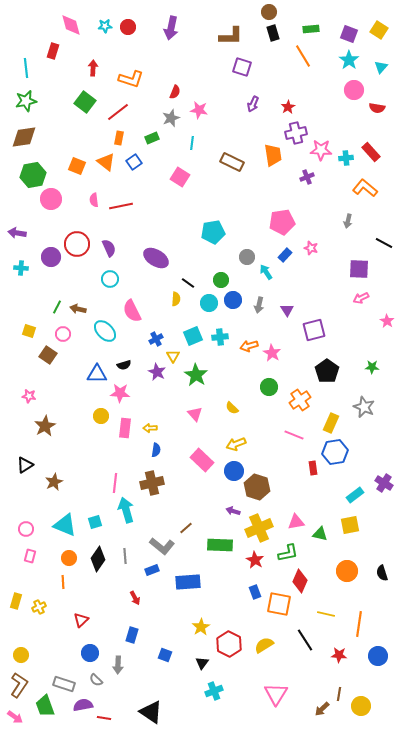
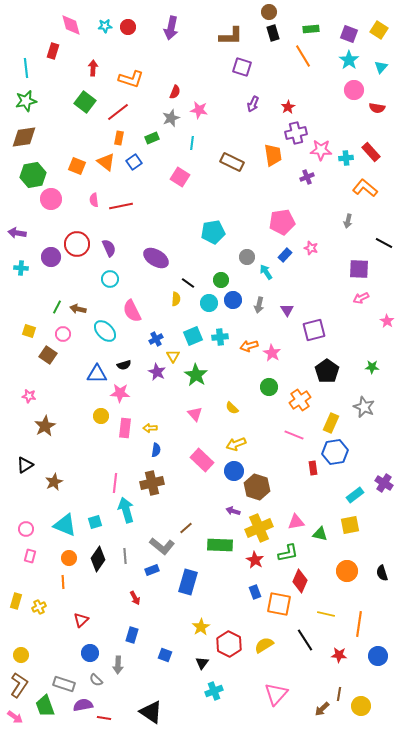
blue rectangle at (188, 582): rotated 70 degrees counterclockwise
pink triangle at (276, 694): rotated 10 degrees clockwise
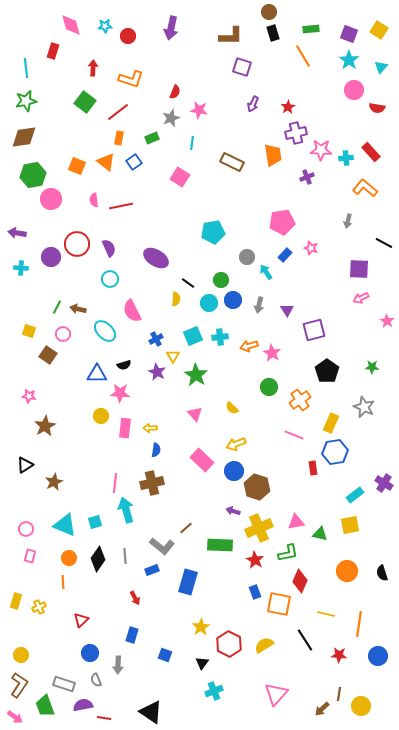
red circle at (128, 27): moved 9 px down
gray semicircle at (96, 680): rotated 24 degrees clockwise
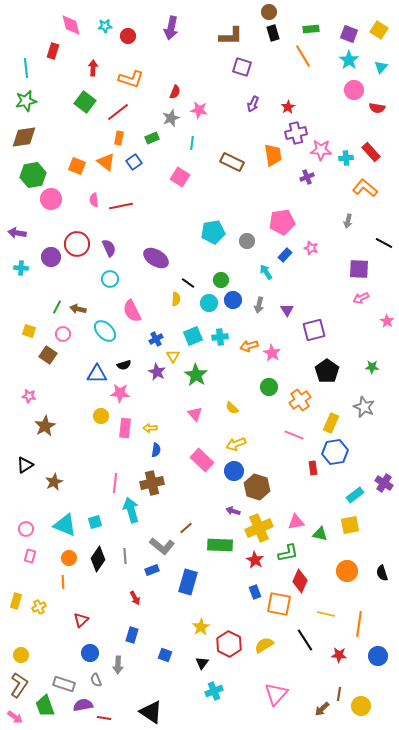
gray circle at (247, 257): moved 16 px up
cyan arrow at (126, 510): moved 5 px right
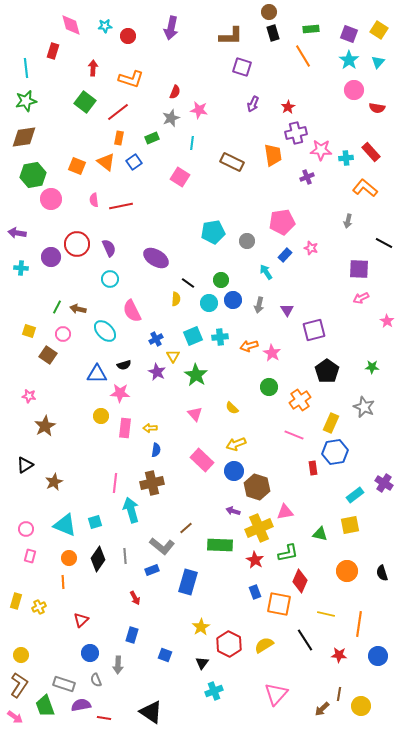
cyan triangle at (381, 67): moved 3 px left, 5 px up
pink triangle at (296, 522): moved 11 px left, 10 px up
purple semicircle at (83, 705): moved 2 px left
